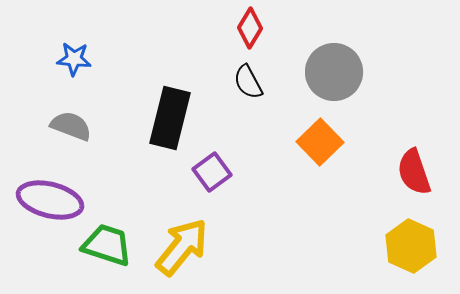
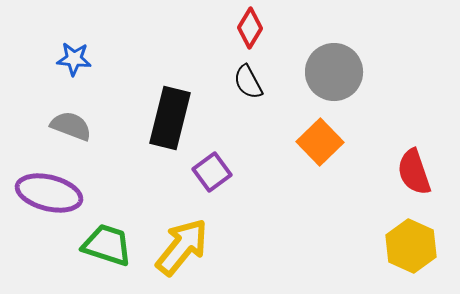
purple ellipse: moved 1 px left, 7 px up
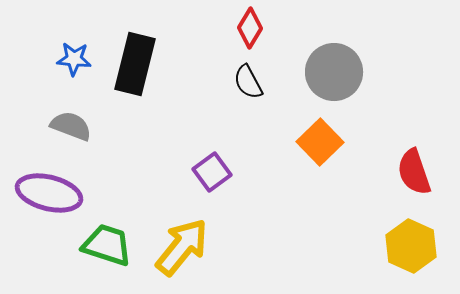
black rectangle: moved 35 px left, 54 px up
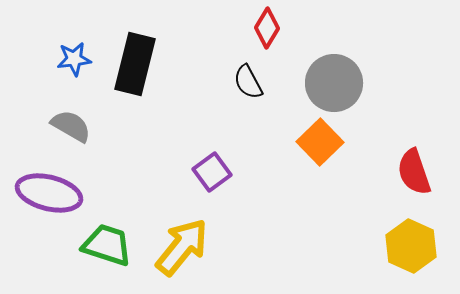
red diamond: moved 17 px right
blue star: rotated 12 degrees counterclockwise
gray circle: moved 11 px down
gray semicircle: rotated 9 degrees clockwise
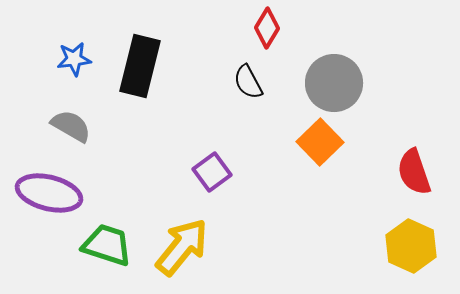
black rectangle: moved 5 px right, 2 px down
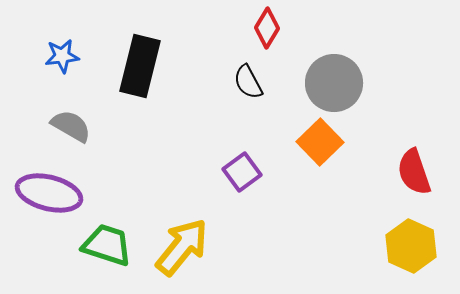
blue star: moved 12 px left, 3 px up
purple square: moved 30 px right
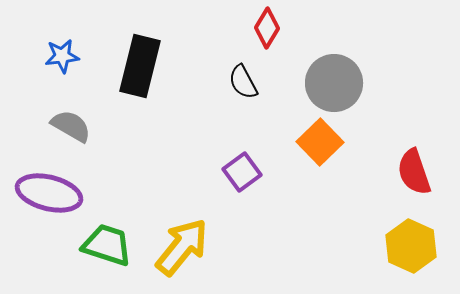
black semicircle: moved 5 px left
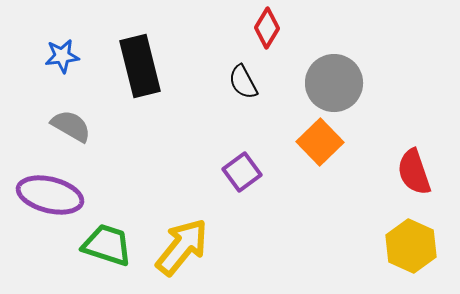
black rectangle: rotated 28 degrees counterclockwise
purple ellipse: moved 1 px right, 2 px down
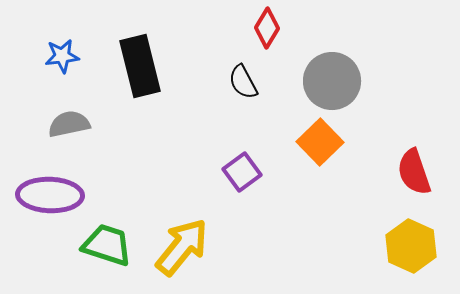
gray circle: moved 2 px left, 2 px up
gray semicircle: moved 2 px left, 2 px up; rotated 42 degrees counterclockwise
purple ellipse: rotated 12 degrees counterclockwise
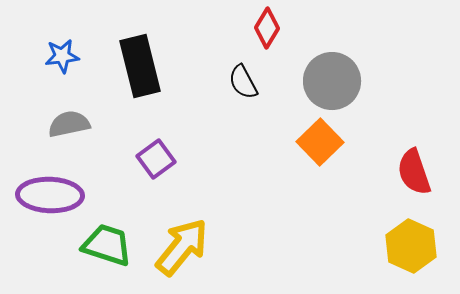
purple square: moved 86 px left, 13 px up
